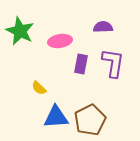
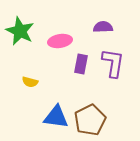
yellow semicircle: moved 9 px left, 6 px up; rotated 28 degrees counterclockwise
blue triangle: rotated 12 degrees clockwise
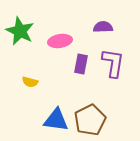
blue triangle: moved 3 px down
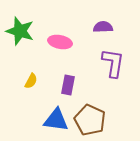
green star: rotated 8 degrees counterclockwise
pink ellipse: moved 1 px down; rotated 20 degrees clockwise
purple rectangle: moved 13 px left, 21 px down
yellow semicircle: moved 1 px right, 1 px up; rotated 77 degrees counterclockwise
brown pentagon: rotated 20 degrees counterclockwise
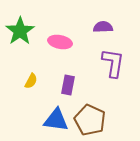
green star: rotated 20 degrees clockwise
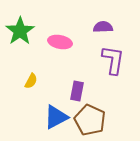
purple L-shape: moved 3 px up
purple rectangle: moved 9 px right, 6 px down
blue triangle: moved 3 px up; rotated 36 degrees counterclockwise
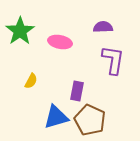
blue triangle: rotated 12 degrees clockwise
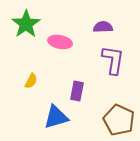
green star: moved 6 px right, 7 px up
brown pentagon: moved 29 px right
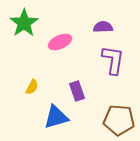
green star: moved 2 px left, 1 px up
pink ellipse: rotated 35 degrees counterclockwise
yellow semicircle: moved 1 px right, 6 px down
purple rectangle: rotated 30 degrees counterclockwise
brown pentagon: rotated 20 degrees counterclockwise
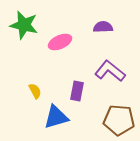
green star: moved 2 px down; rotated 24 degrees counterclockwise
purple L-shape: moved 3 px left, 11 px down; rotated 60 degrees counterclockwise
yellow semicircle: moved 3 px right, 4 px down; rotated 56 degrees counterclockwise
purple rectangle: rotated 30 degrees clockwise
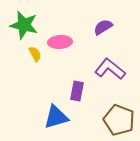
purple semicircle: rotated 30 degrees counterclockwise
pink ellipse: rotated 20 degrees clockwise
purple L-shape: moved 2 px up
yellow semicircle: moved 37 px up
brown pentagon: rotated 16 degrees clockwise
